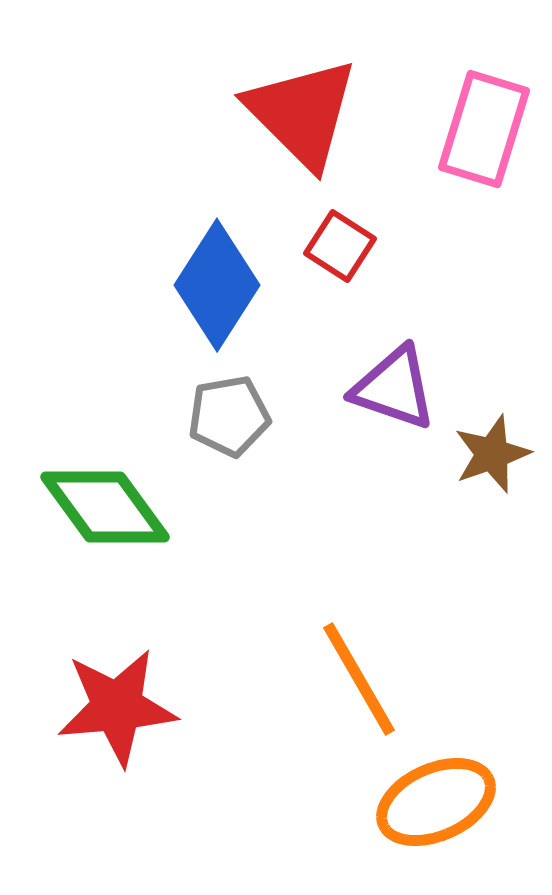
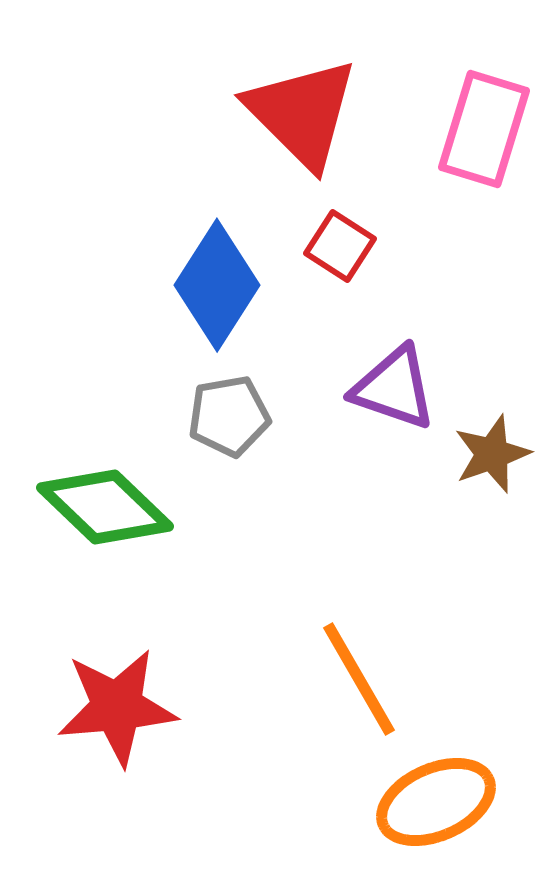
green diamond: rotated 10 degrees counterclockwise
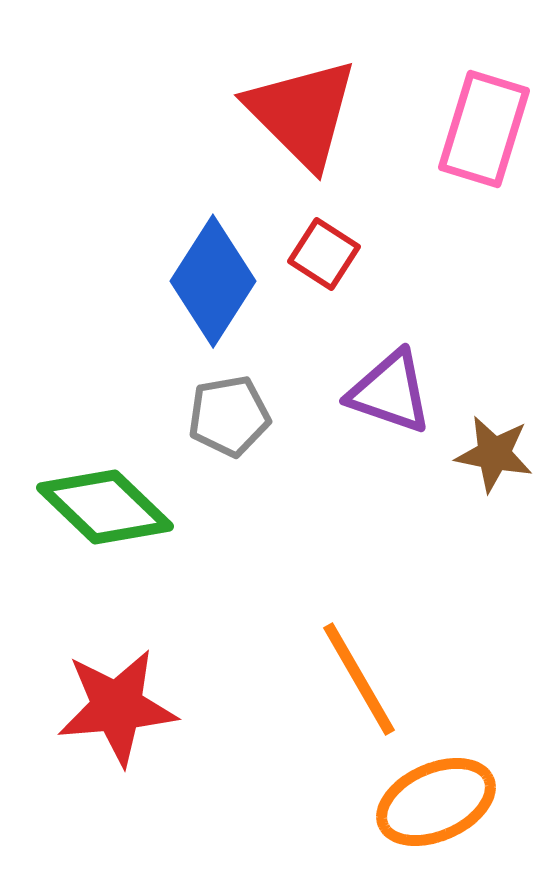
red square: moved 16 px left, 8 px down
blue diamond: moved 4 px left, 4 px up
purple triangle: moved 4 px left, 4 px down
brown star: moved 2 px right; rotated 30 degrees clockwise
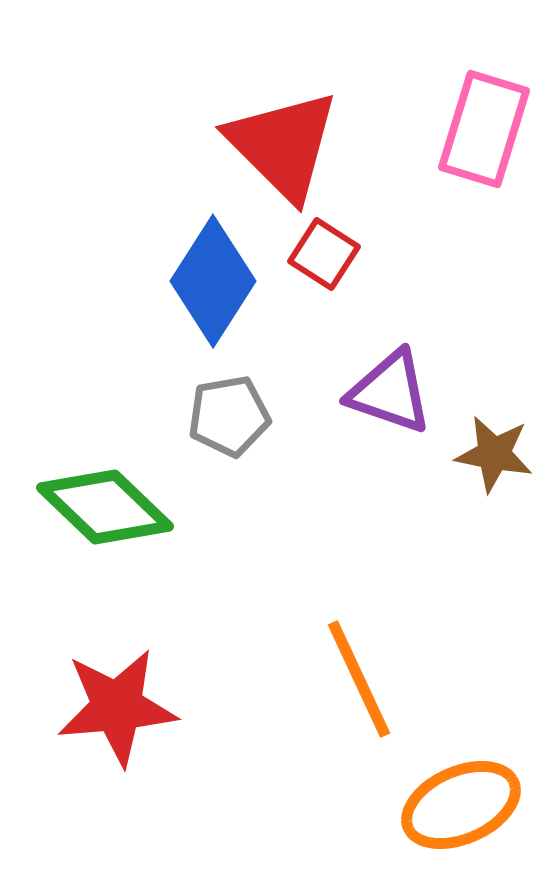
red triangle: moved 19 px left, 32 px down
orange line: rotated 5 degrees clockwise
orange ellipse: moved 25 px right, 3 px down
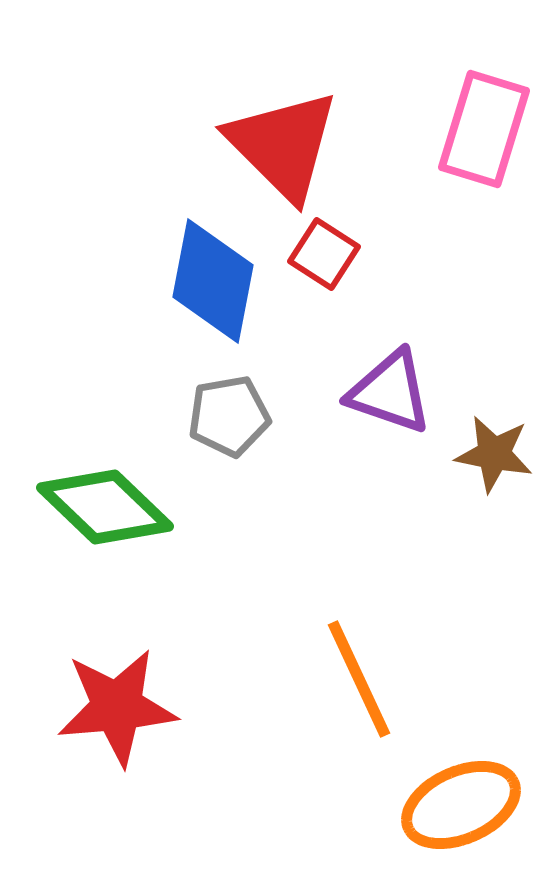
blue diamond: rotated 22 degrees counterclockwise
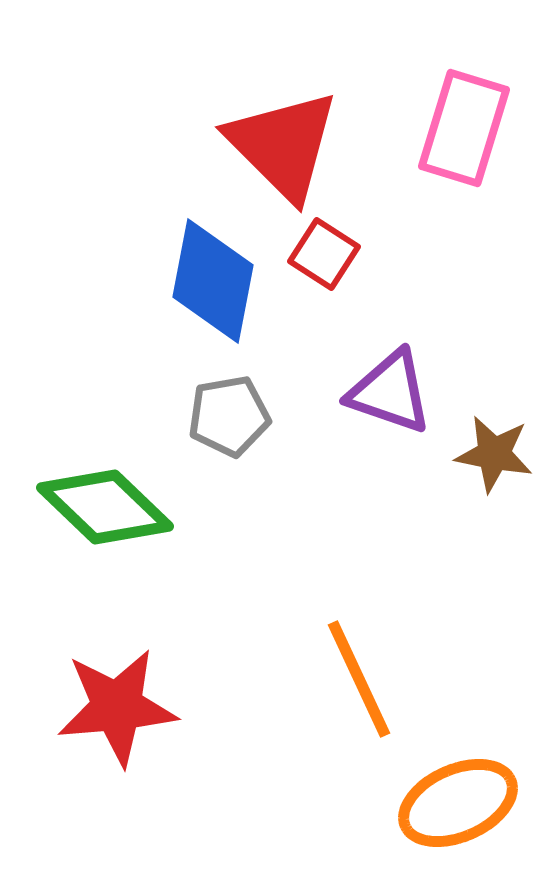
pink rectangle: moved 20 px left, 1 px up
orange ellipse: moved 3 px left, 2 px up
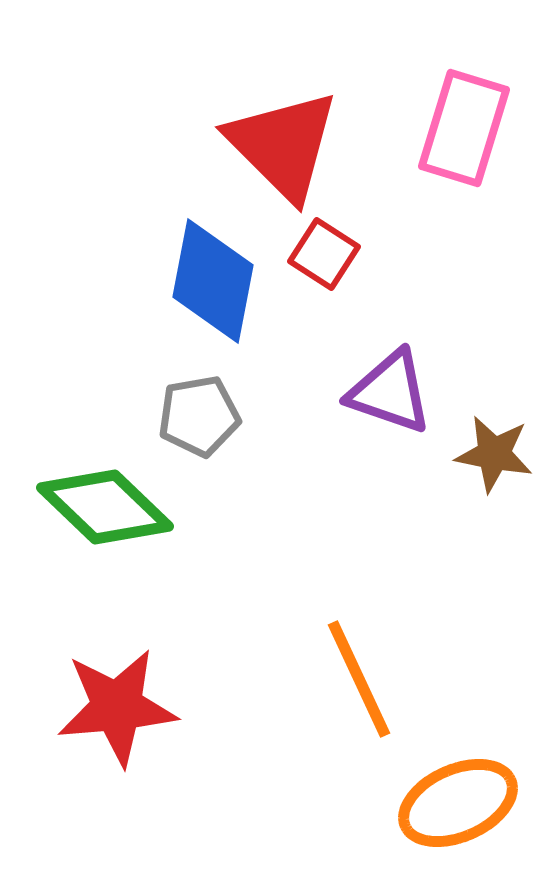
gray pentagon: moved 30 px left
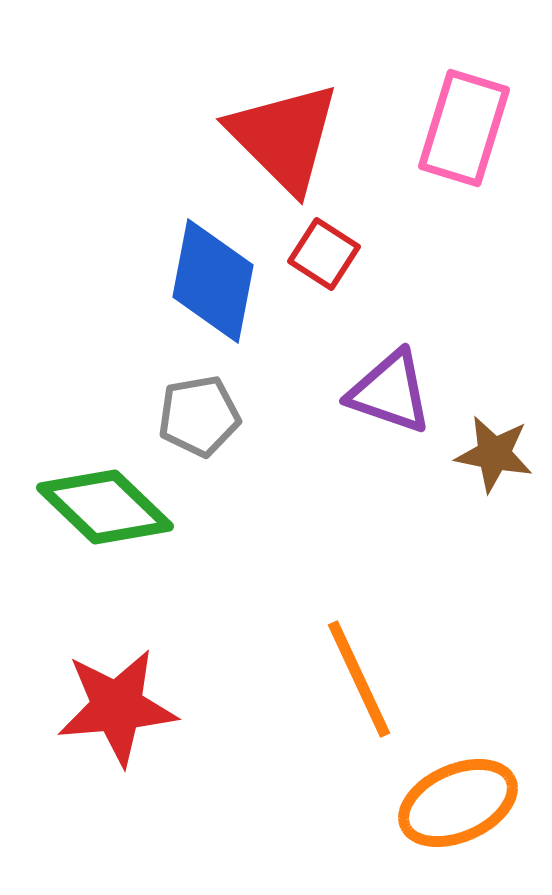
red triangle: moved 1 px right, 8 px up
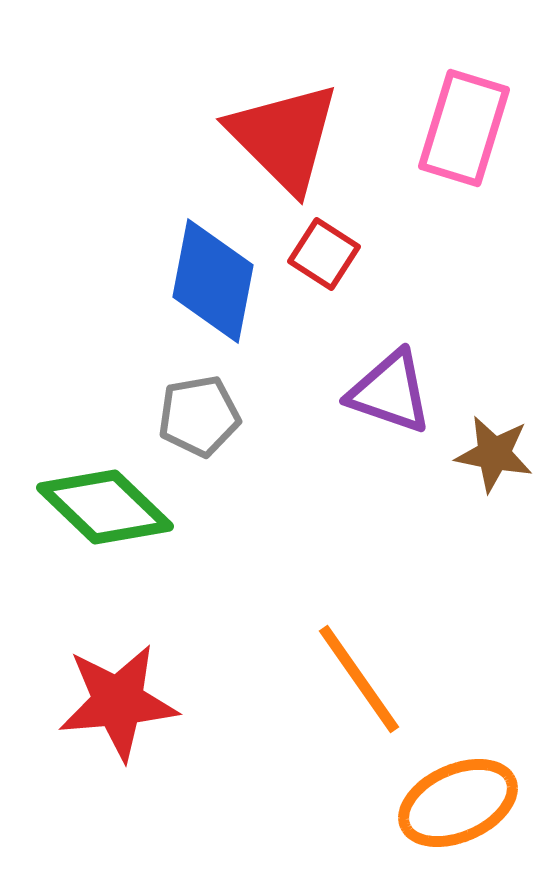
orange line: rotated 10 degrees counterclockwise
red star: moved 1 px right, 5 px up
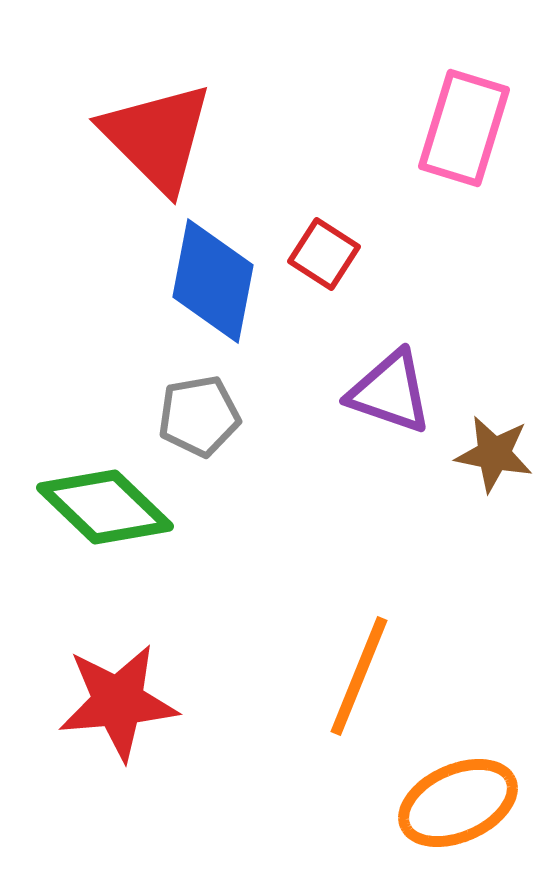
red triangle: moved 127 px left
orange line: moved 3 px up; rotated 57 degrees clockwise
